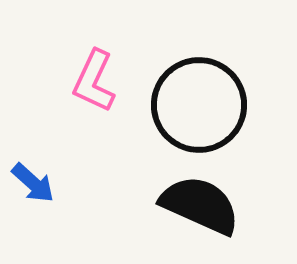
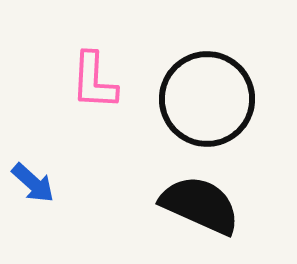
pink L-shape: rotated 22 degrees counterclockwise
black circle: moved 8 px right, 6 px up
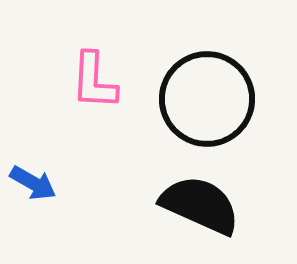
blue arrow: rotated 12 degrees counterclockwise
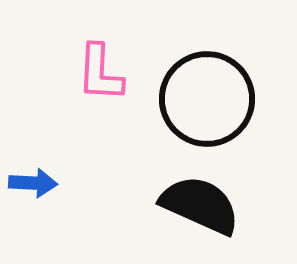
pink L-shape: moved 6 px right, 8 px up
blue arrow: rotated 27 degrees counterclockwise
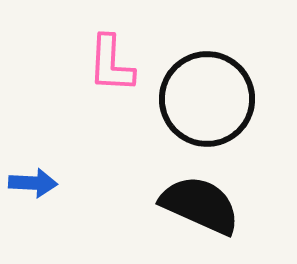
pink L-shape: moved 11 px right, 9 px up
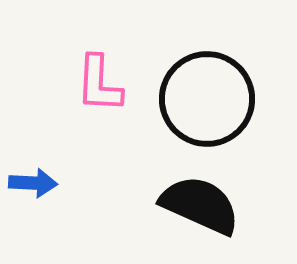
pink L-shape: moved 12 px left, 20 px down
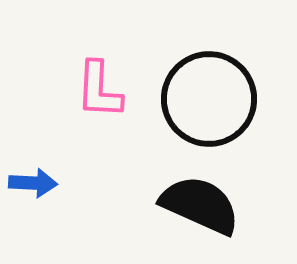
pink L-shape: moved 6 px down
black circle: moved 2 px right
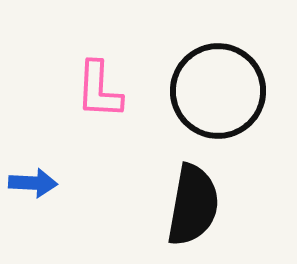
black circle: moved 9 px right, 8 px up
black semicircle: moved 7 px left; rotated 76 degrees clockwise
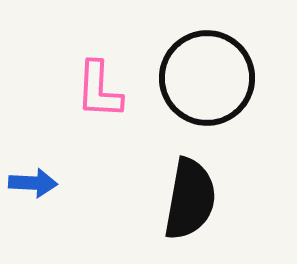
black circle: moved 11 px left, 13 px up
black semicircle: moved 3 px left, 6 px up
